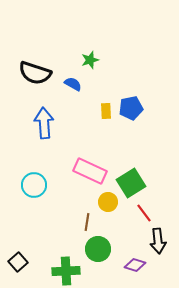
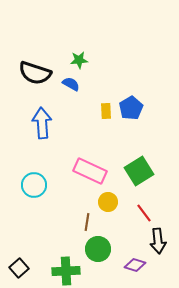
green star: moved 11 px left; rotated 12 degrees clockwise
blue semicircle: moved 2 px left
blue pentagon: rotated 20 degrees counterclockwise
blue arrow: moved 2 px left
green square: moved 8 px right, 12 px up
black square: moved 1 px right, 6 px down
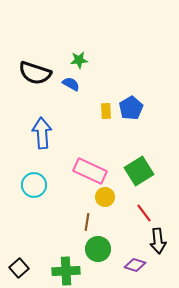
blue arrow: moved 10 px down
yellow circle: moved 3 px left, 5 px up
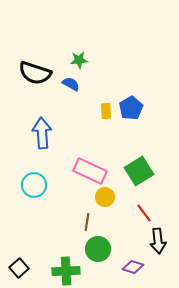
purple diamond: moved 2 px left, 2 px down
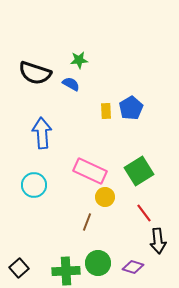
brown line: rotated 12 degrees clockwise
green circle: moved 14 px down
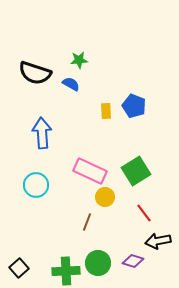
blue pentagon: moved 3 px right, 2 px up; rotated 20 degrees counterclockwise
green square: moved 3 px left
cyan circle: moved 2 px right
black arrow: rotated 85 degrees clockwise
purple diamond: moved 6 px up
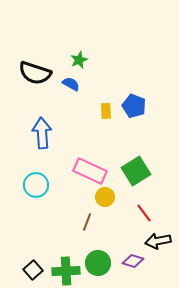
green star: rotated 18 degrees counterclockwise
black square: moved 14 px right, 2 px down
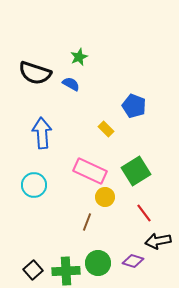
green star: moved 3 px up
yellow rectangle: moved 18 px down; rotated 42 degrees counterclockwise
cyan circle: moved 2 px left
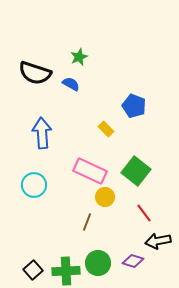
green square: rotated 20 degrees counterclockwise
